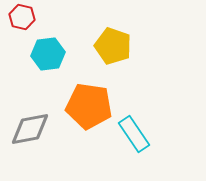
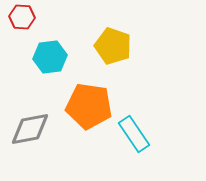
red hexagon: rotated 10 degrees counterclockwise
cyan hexagon: moved 2 px right, 3 px down
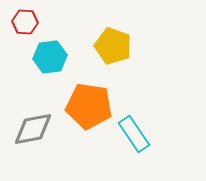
red hexagon: moved 3 px right, 5 px down
gray diamond: moved 3 px right
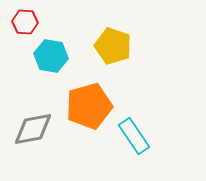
cyan hexagon: moved 1 px right, 1 px up; rotated 16 degrees clockwise
orange pentagon: rotated 24 degrees counterclockwise
cyan rectangle: moved 2 px down
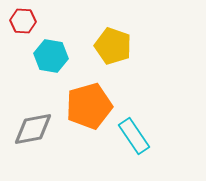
red hexagon: moved 2 px left, 1 px up
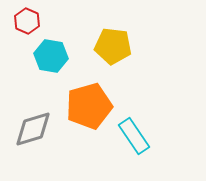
red hexagon: moved 4 px right; rotated 20 degrees clockwise
yellow pentagon: rotated 12 degrees counterclockwise
gray diamond: rotated 6 degrees counterclockwise
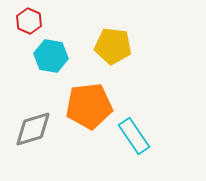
red hexagon: moved 2 px right
orange pentagon: rotated 9 degrees clockwise
